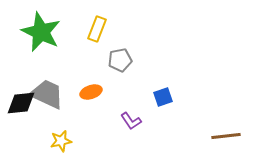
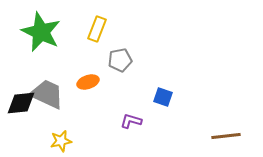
orange ellipse: moved 3 px left, 10 px up
blue square: rotated 36 degrees clockwise
purple L-shape: rotated 140 degrees clockwise
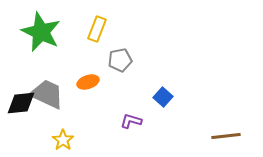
blue square: rotated 24 degrees clockwise
yellow star: moved 2 px right, 1 px up; rotated 25 degrees counterclockwise
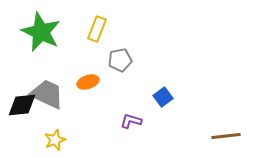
blue square: rotated 12 degrees clockwise
black diamond: moved 1 px right, 2 px down
yellow star: moved 8 px left; rotated 15 degrees clockwise
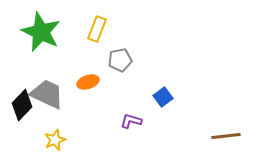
black diamond: rotated 40 degrees counterclockwise
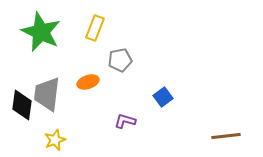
yellow rectangle: moved 2 px left, 1 px up
gray trapezoid: rotated 108 degrees counterclockwise
black diamond: rotated 36 degrees counterclockwise
purple L-shape: moved 6 px left
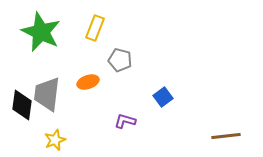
gray pentagon: rotated 25 degrees clockwise
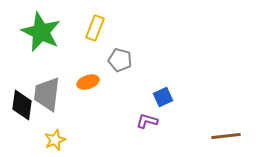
blue square: rotated 12 degrees clockwise
purple L-shape: moved 22 px right
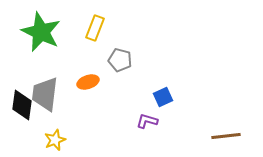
gray trapezoid: moved 2 px left
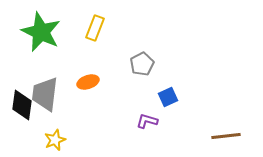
gray pentagon: moved 22 px right, 4 px down; rotated 30 degrees clockwise
blue square: moved 5 px right
